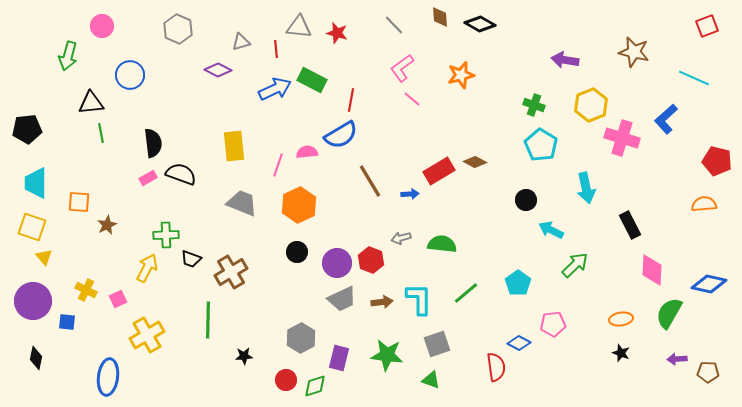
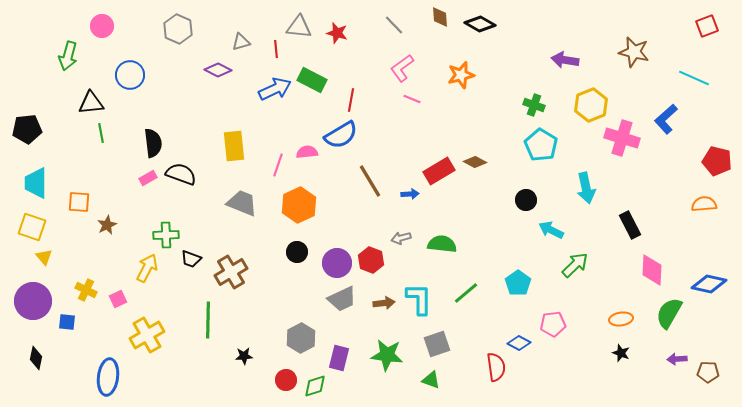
pink line at (412, 99): rotated 18 degrees counterclockwise
brown arrow at (382, 302): moved 2 px right, 1 px down
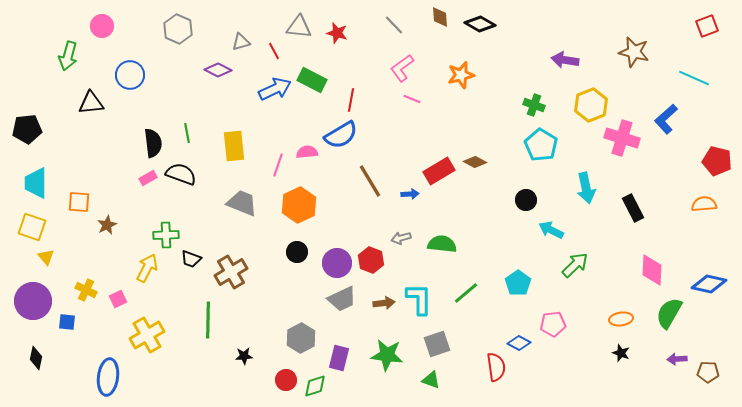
red line at (276, 49): moved 2 px left, 2 px down; rotated 24 degrees counterclockwise
green line at (101, 133): moved 86 px right
black rectangle at (630, 225): moved 3 px right, 17 px up
yellow triangle at (44, 257): moved 2 px right
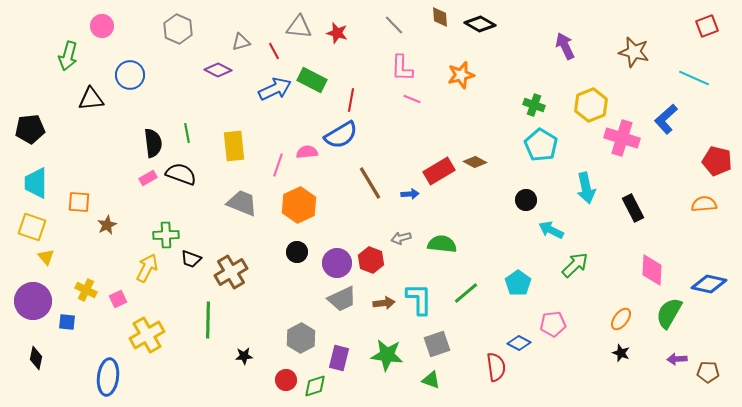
purple arrow at (565, 60): moved 14 px up; rotated 56 degrees clockwise
pink L-shape at (402, 68): rotated 52 degrees counterclockwise
black triangle at (91, 103): moved 4 px up
black pentagon at (27, 129): moved 3 px right
brown line at (370, 181): moved 2 px down
orange ellipse at (621, 319): rotated 45 degrees counterclockwise
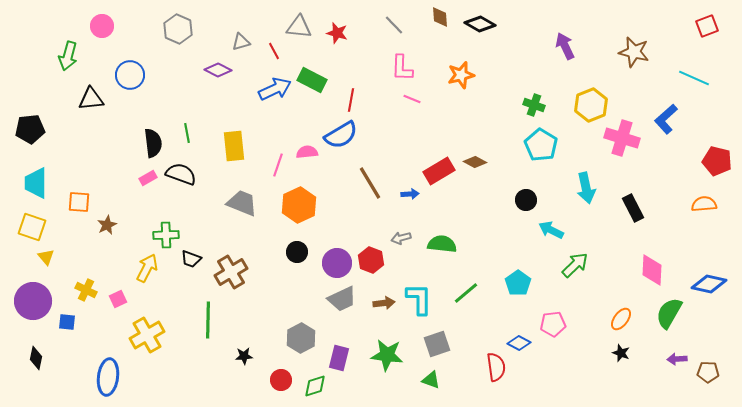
red circle at (286, 380): moved 5 px left
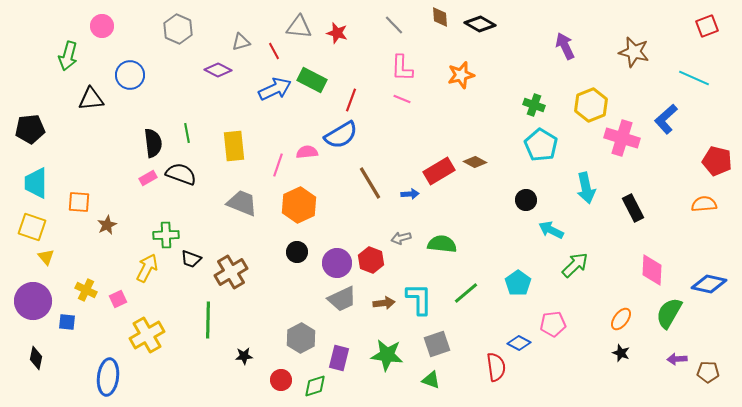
pink line at (412, 99): moved 10 px left
red line at (351, 100): rotated 10 degrees clockwise
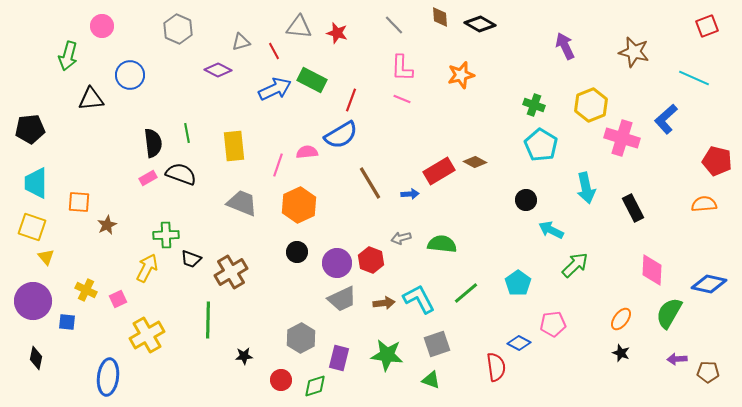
cyan L-shape at (419, 299): rotated 28 degrees counterclockwise
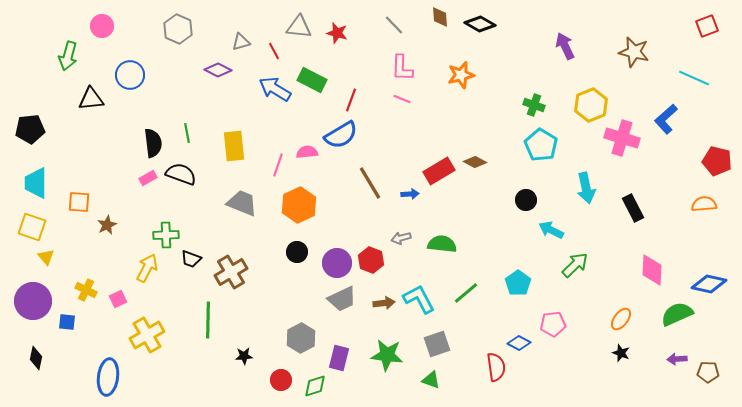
blue arrow at (275, 89): rotated 124 degrees counterclockwise
green semicircle at (669, 313): moved 8 px right, 1 px down; rotated 36 degrees clockwise
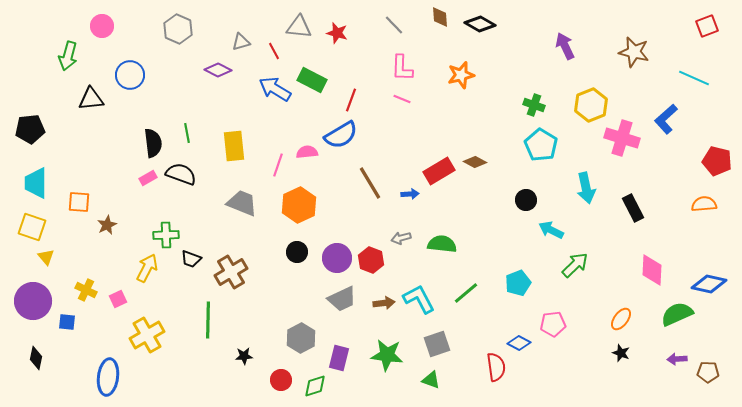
purple circle at (337, 263): moved 5 px up
cyan pentagon at (518, 283): rotated 15 degrees clockwise
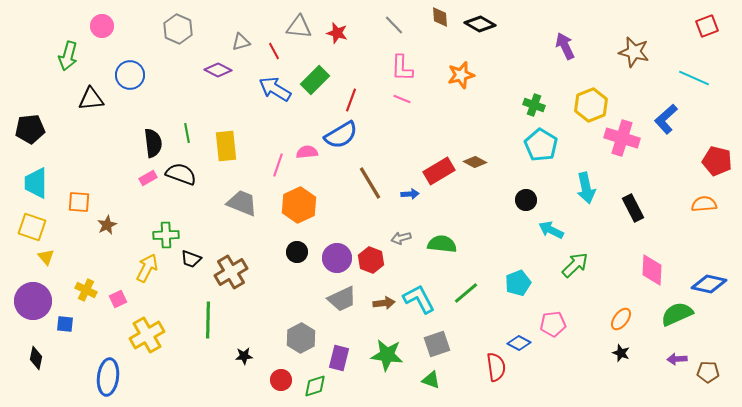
green rectangle at (312, 80): moved 3 px right; rotated 72 degrees counterclockwise
yellow rectangle at (234, 146): moved 8 px left
blue square at (67, 322): moved 2 px left, 2 px down
